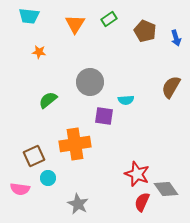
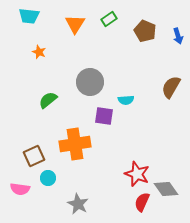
blue arrow: moved 2 px right, 2 px up
orange star: rotated 16 degrees clockwise
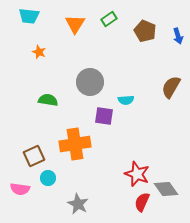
green semicircle: rotated 48 degrees clockwise
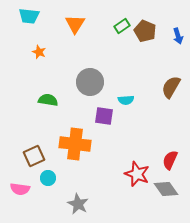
green rectangle: moved 13 px right, 7 px down
orange cross: rotated 16 degrees clockwise
red semicircle: moved 28 px right, 42 px up
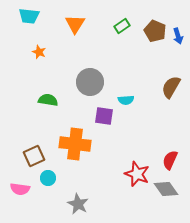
brown pentagon: moved 10 px right
